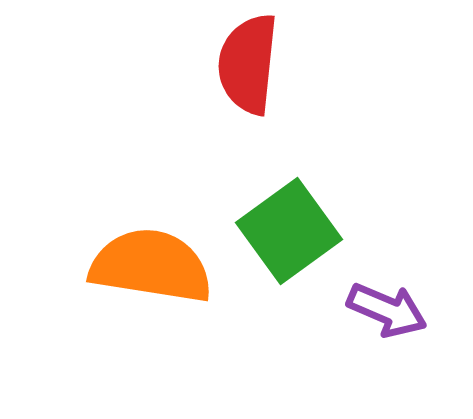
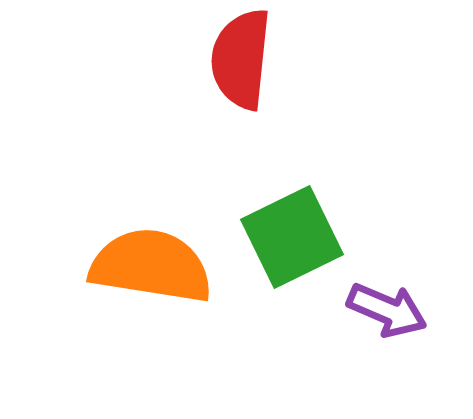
red semicircle: moved 7 px left, 5 px up
green square: moved 3 px right, 6 px down; rotated 10 degrees clockwise
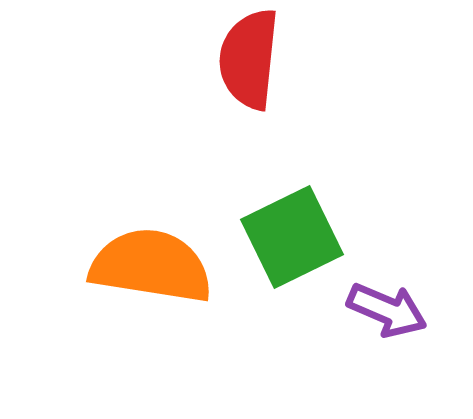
red semicircle: moved 8 px right
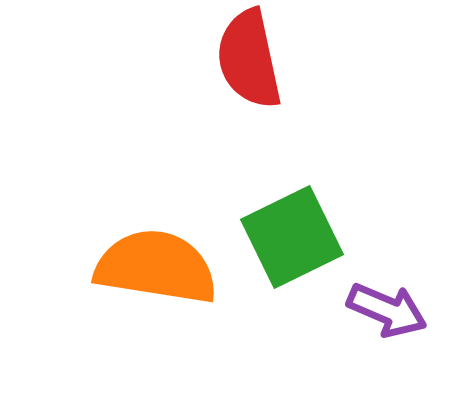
red semicircle: rotated 18 degrees counterclockwise
orange semicircle: moved 5 px right, 1 px down
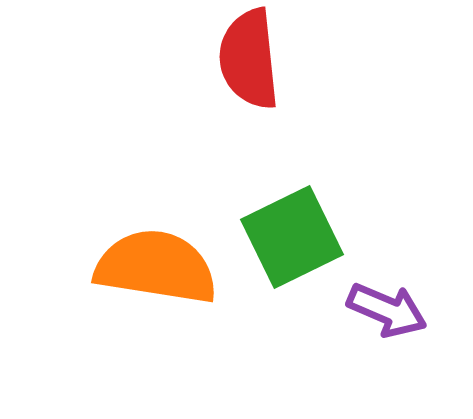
red semicircle: rotated 6 degrees clockwise
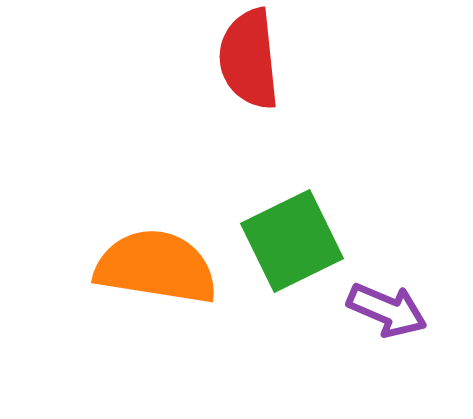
green square: moved 4 px down
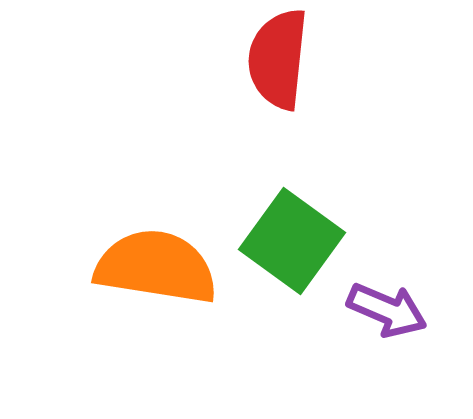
red semicircle: moved 29 px right; rotated 12 degrees clockwise
green square: rotated 28 degrees counterclockwise
